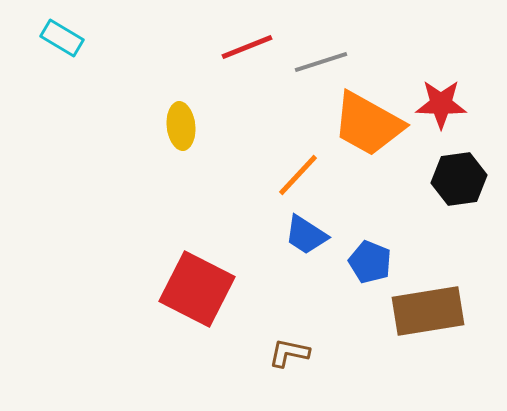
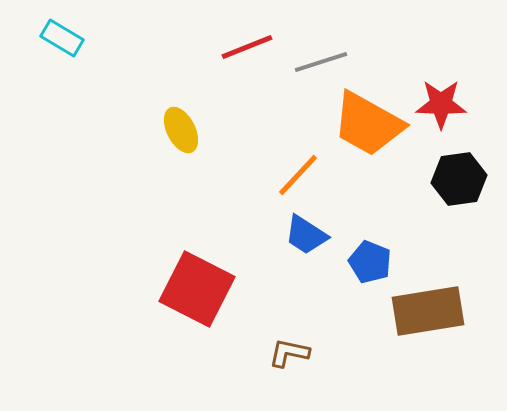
yellow ellipse: moved 4 px down; rotated 21 degrees counterclockwise
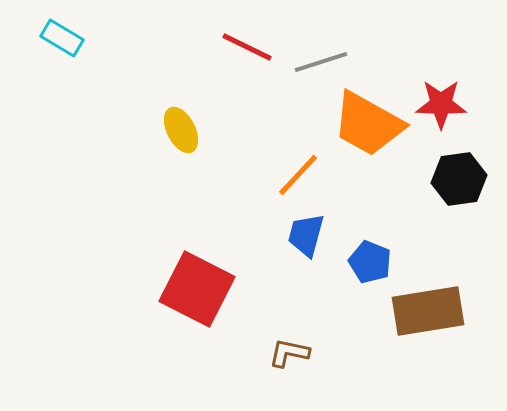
red line: rotated 48 degrees clockwise
blue trapezoid: rotated 72 degrees clockwise
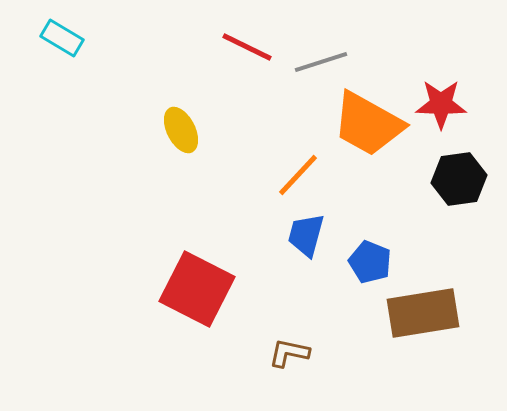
brown rectangle: moved 5 px left, 2 px down
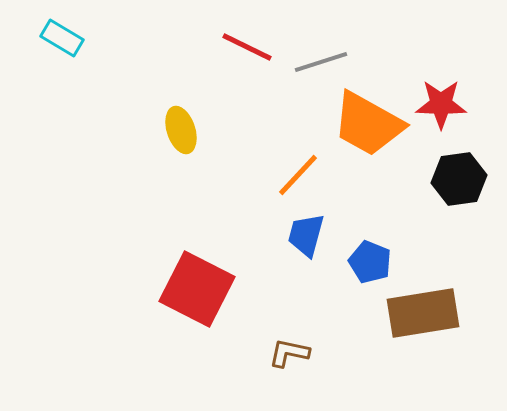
yellow ellipse: rotated 9 degrees clockwise
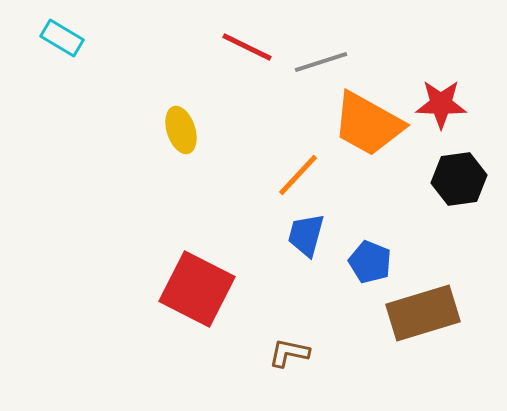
brown rectangle: rotated 8 degrees counterclockwise
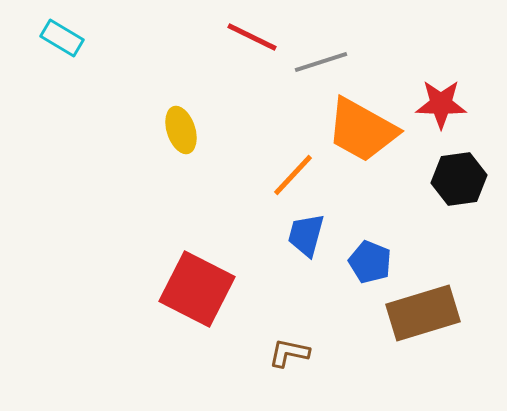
red line: moved 5 px right, 10 px up
orange trapezoid: moved 6 px left, 6 px down
orange line: moved 5 px left
